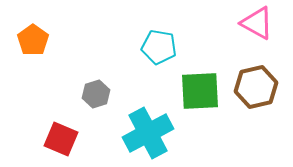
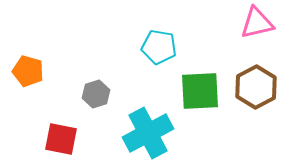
pink triangle: rotated 42 degrees counterclockwise
orange pentagon: moved 5 px left, 31 px down; rotated 20 degrees counterclockwise
brown hexagon: rotated 15 degrees counterclockwise
red square: rotated 12 degrees counterclockwise
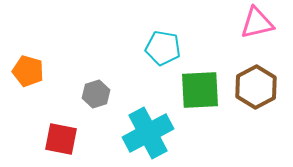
cyan pentagon: moved 4 px right, 1 px down
green square: moved 1 px up
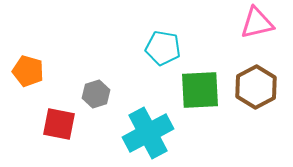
red square: moved 2 px left, 15 px up
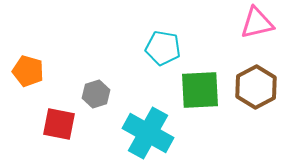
cyan cross: rotated 33 degrees counterclockwise
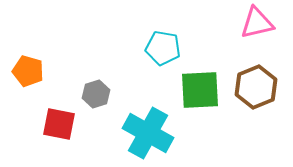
brown hexagon: rotated 6 degrees clockwise
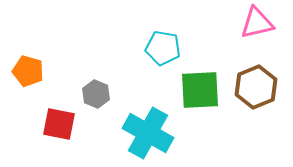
gray hexagon: rotated 20 degrees counterclockwise
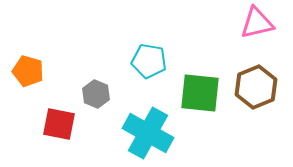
cyan pentagon: moved 14 px left, 13 px down
green square: moved 3 px down; rotated 9 degrees clockwise
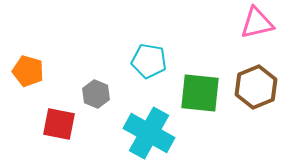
cyan cross: moved 1 px right
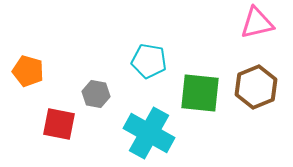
gray hexagon: rotated 12 degrees counterclockwise
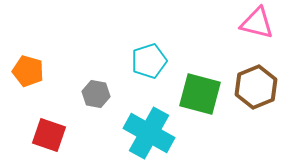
pink triangle: rotated 27 degrees clockwise
cyan pentagon: rotated 28 degrees counterclockwise
green square: moved 1 px down; rotated 9 degrees clockwise
red square: moved 10 px left, 11 px down; rotated 8 degrees clockwise
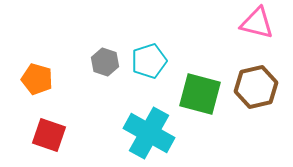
orange pentagon: moved 9 px right, 8 px down
brown hexagon: rotated 9 degrees clockwise
gray hexagon: moved 9 px right, 32 px up; rotated 8 degrees clockwise
